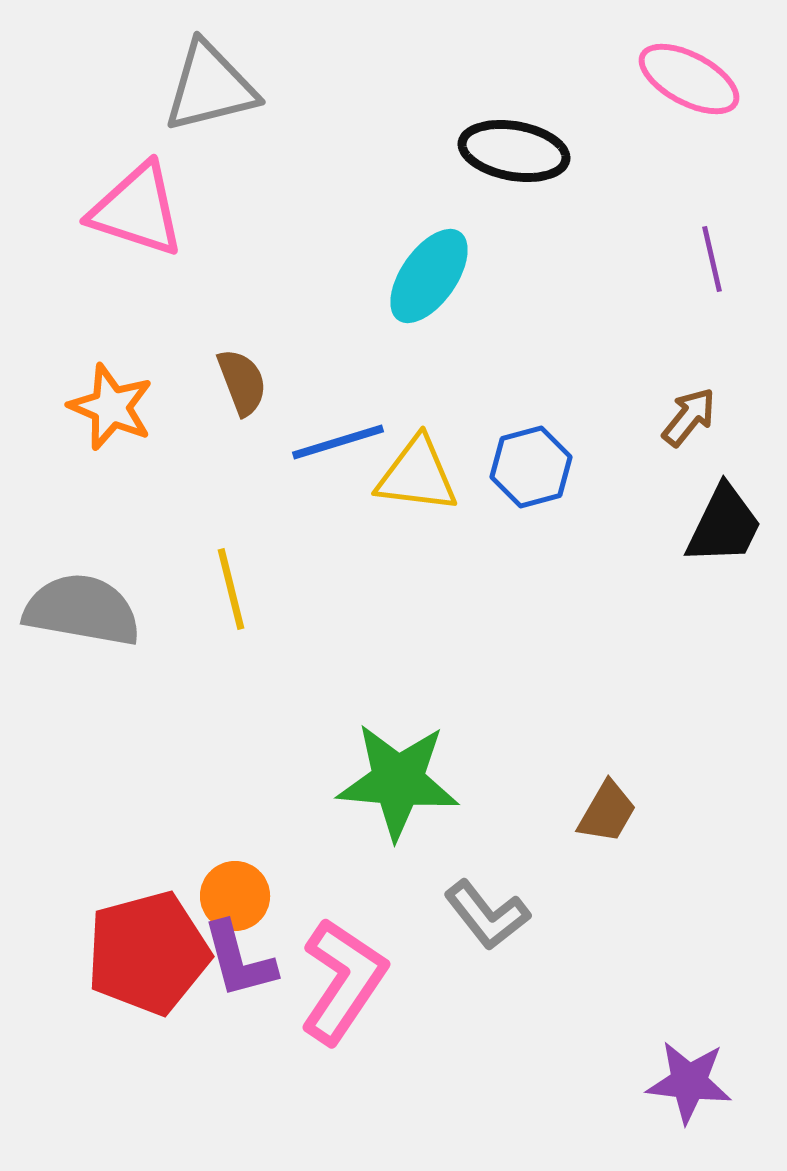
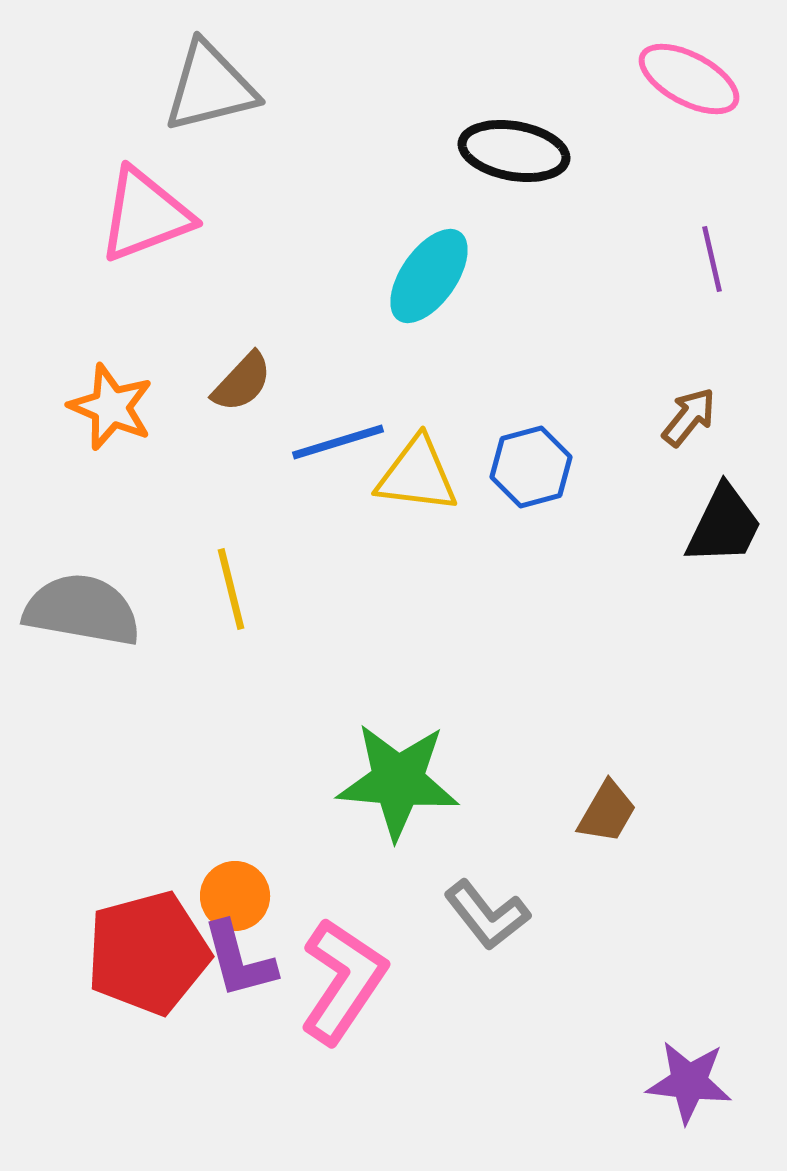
pink triangle: moved 8 px right, 5 px down; rotated 39 degrees counterclockwise
brown semicircle: rotated 64 degrees clockwise
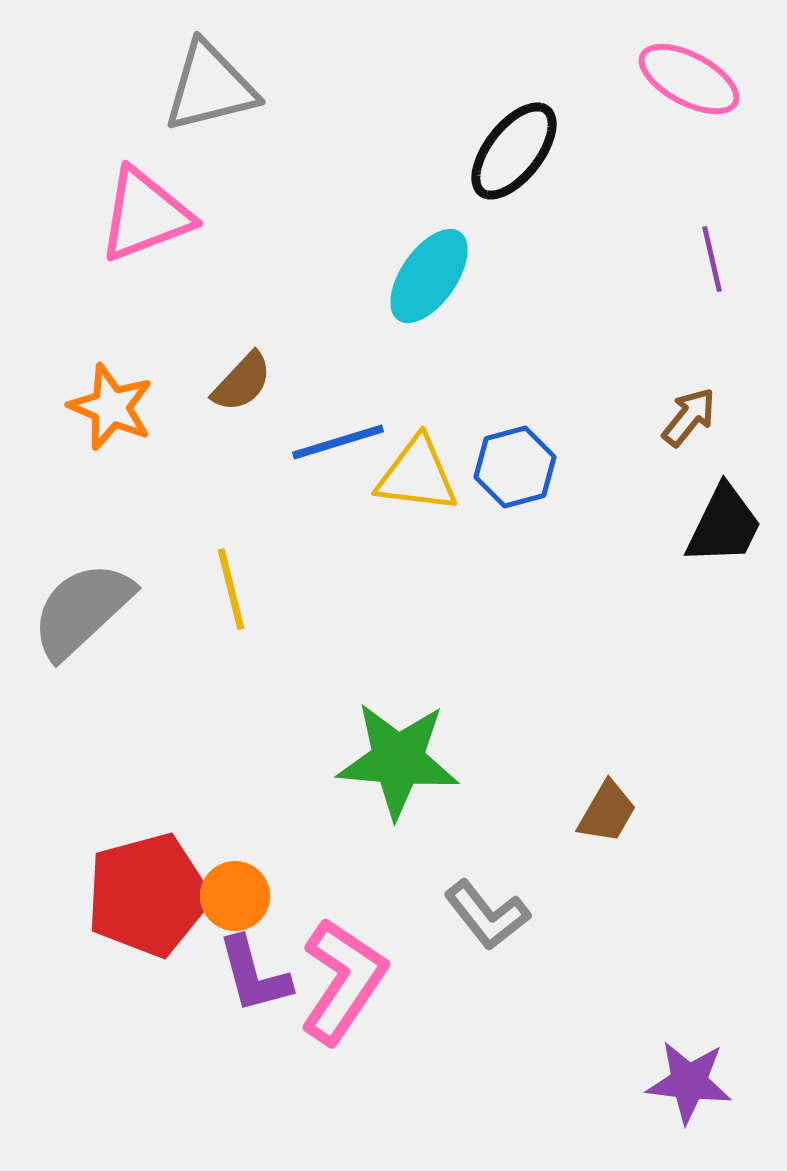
black ellipse: rotated 62 degrees counterclockwise
blue hexagon: moved 16 px left
gray semicircle: rotated 53 degrees counterclockwise
green star: moved 21 px up
red pentagon: moved 58 px up
purple L-shape: moved 15 px right, 15 px down
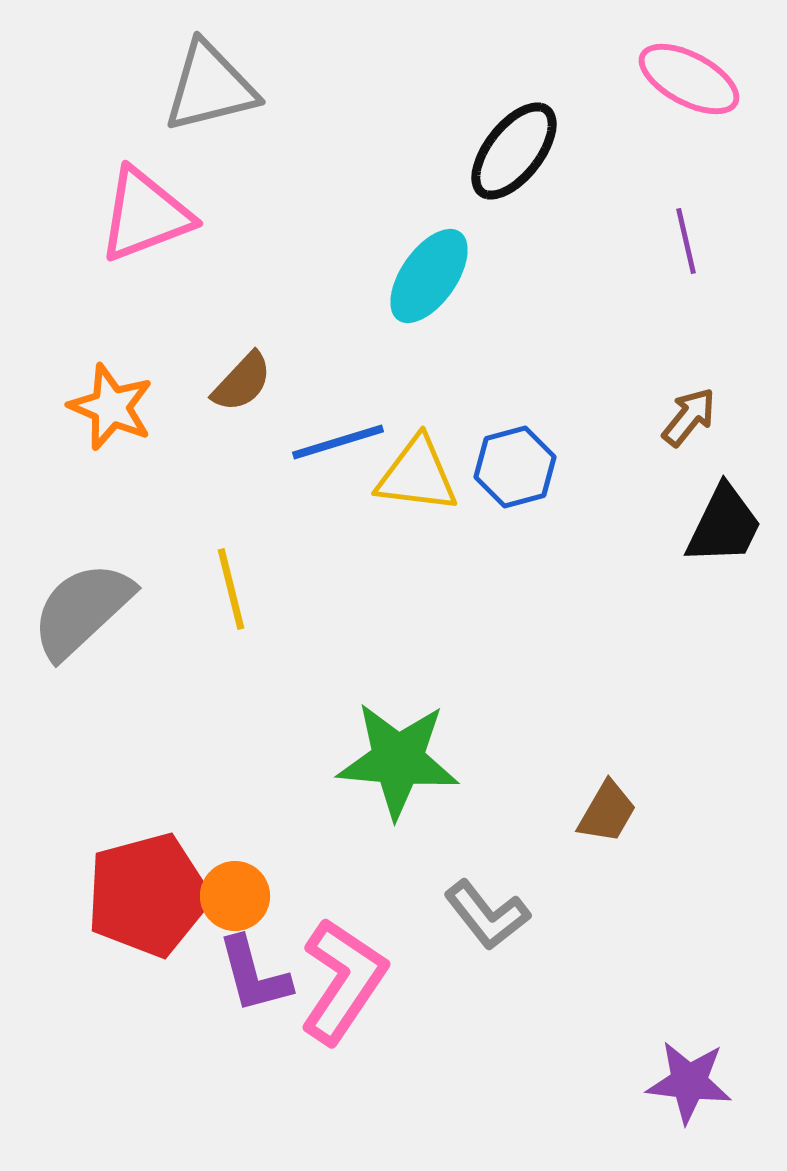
purple line: moved 26 px left, 18 px up
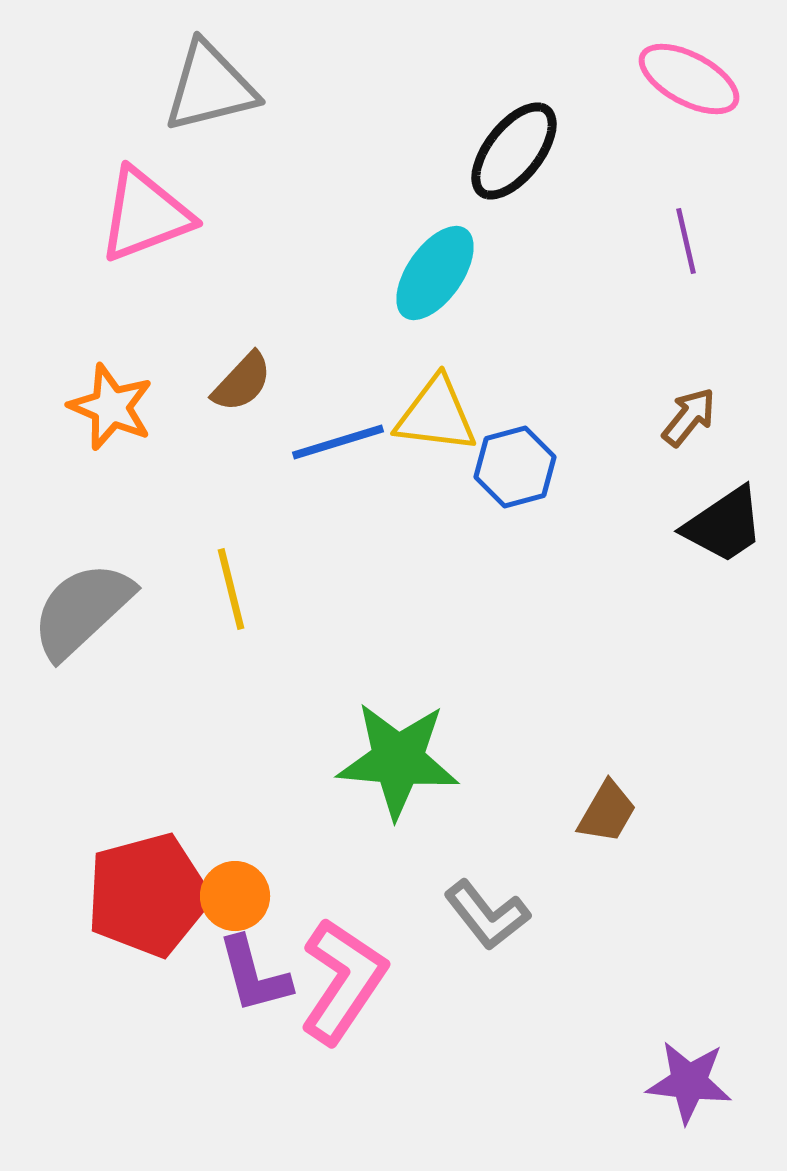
cyan ellipse: moved 6 px right, 3 px up
yellow triangle: moved 19 px right, 60 px up
black trapezoid: rotated 30 degrees clockwise
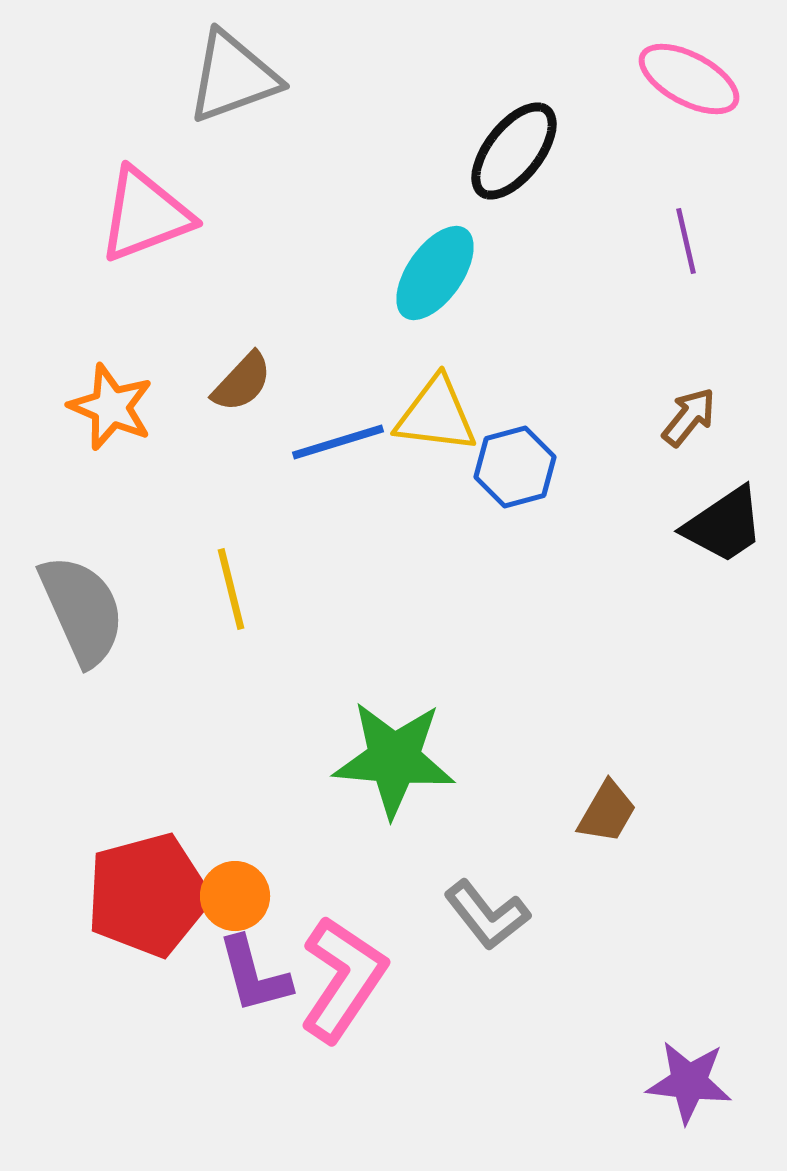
gray triangle: moved 23 px right, 10 px up; rotated 6 degrees counterclockwise
gray semicircle: rotated 109 degrees clockwise
green star: moved 4 px left, 1 px up
pink L-shape: moved 2 px up
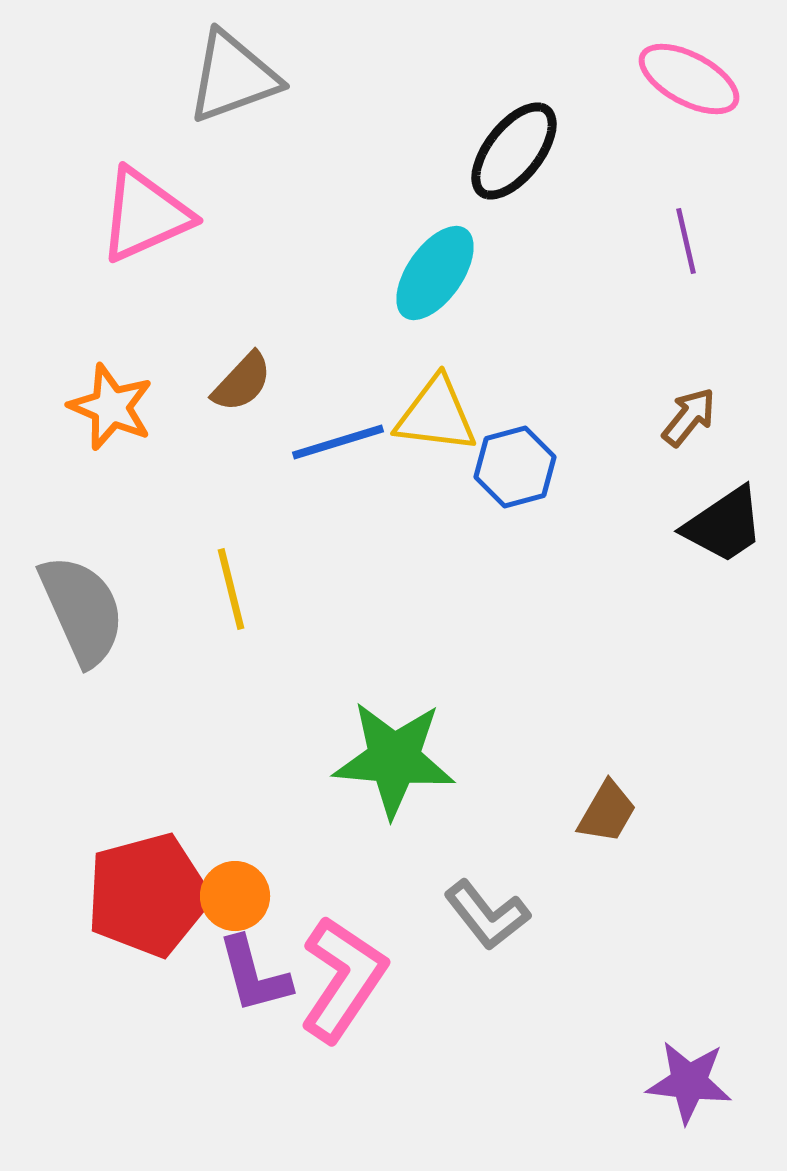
pink triangle: rotated 3 degrees counterclockwise
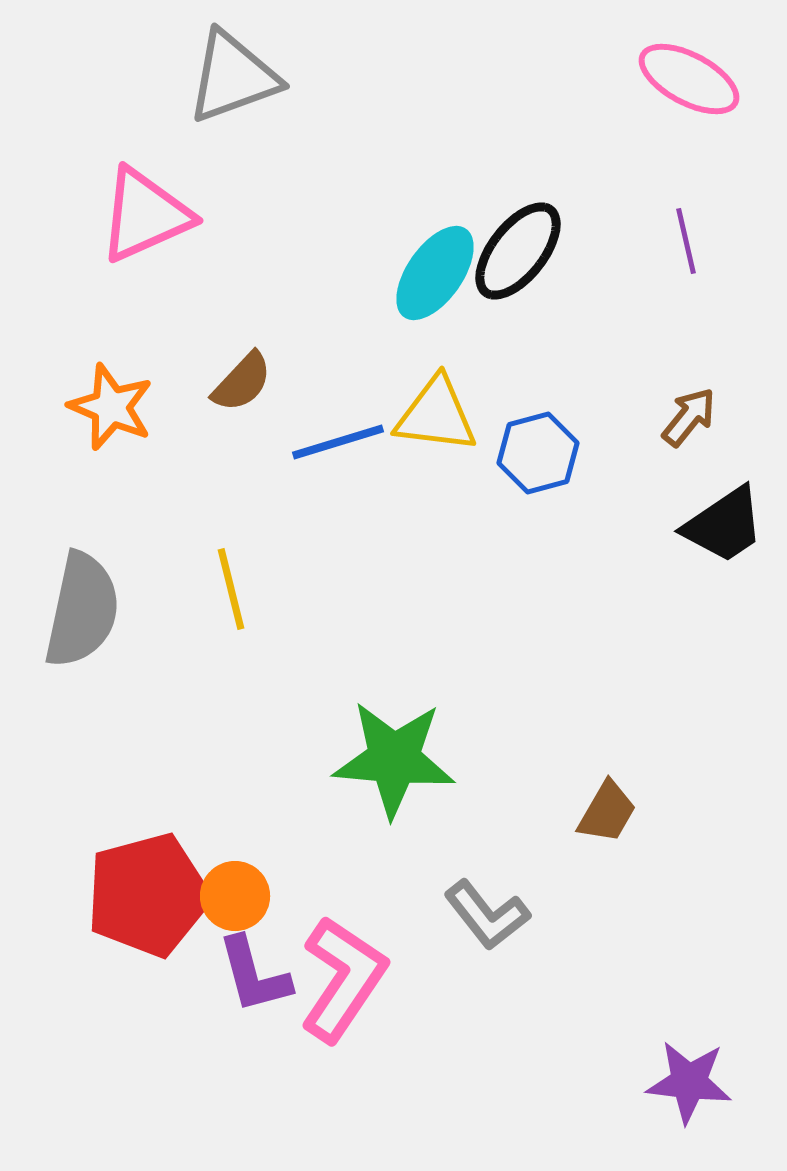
black ellipse: moved 4 px right, 100 px down
blue hexagon: moved 23 px right, 14 px up
gray semicircle: rotated 36 degrees clockwise
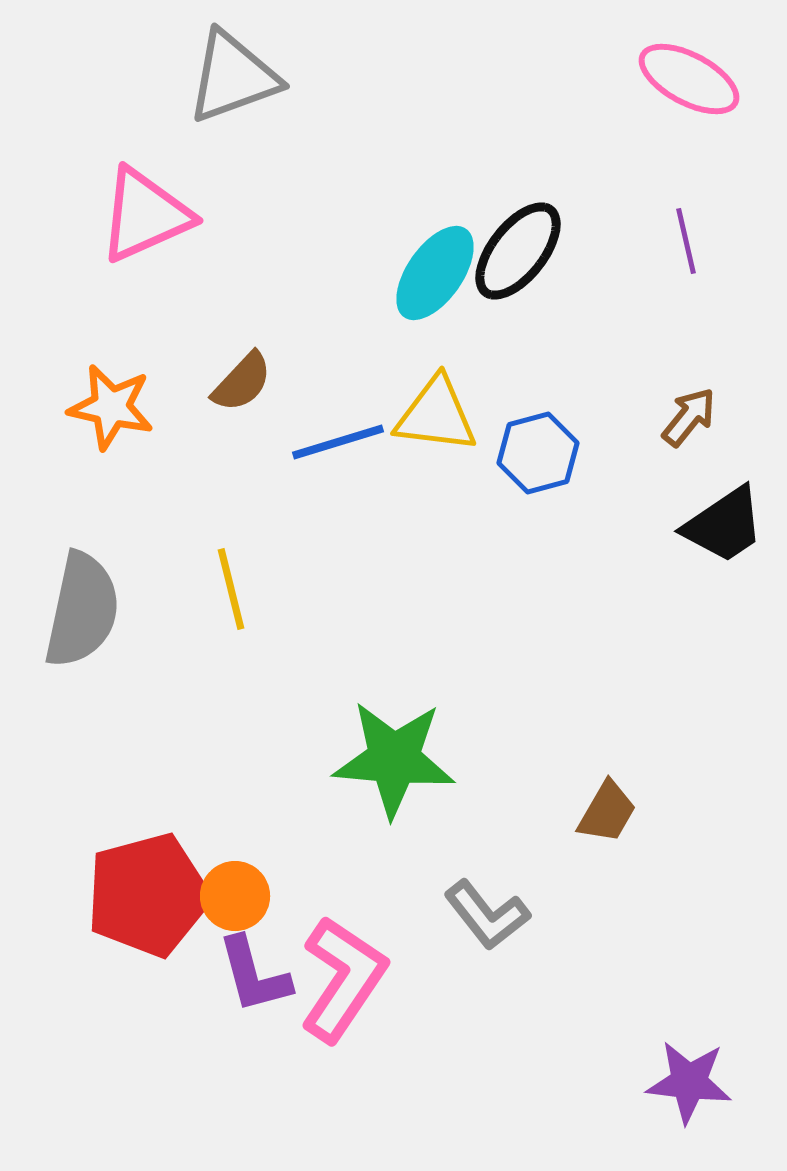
orange star: rotated 10 degrees counterclockwise
